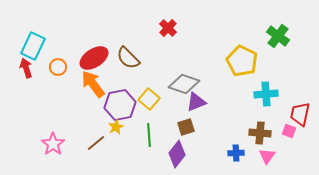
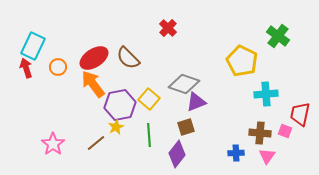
pink square: moved 4 px left
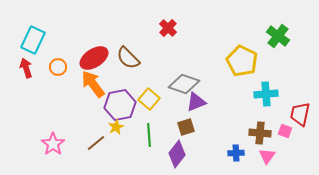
cyan rectangle: moved 6 px up
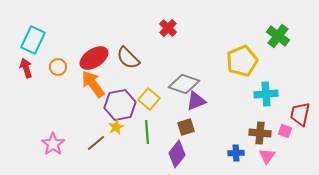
yellow pentagon: rotated 24 degrees clockwise
purple triangle: moved 1 px up
green line: moved 2 px left, 3 px up
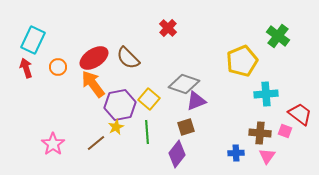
red trapezoid: rotated 115 degrees clockwise
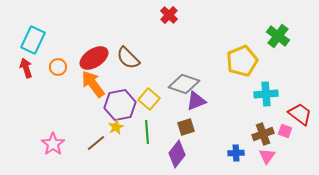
red cross: moved 1 px right, 13 px up
brown cross: moved 3 px right, 1 px down; rotated 25 degrees counterclockwise
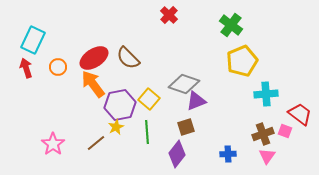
green cross: moved 47 px left, 11 px up
blue cross: moved 8 px left, 1 px down
